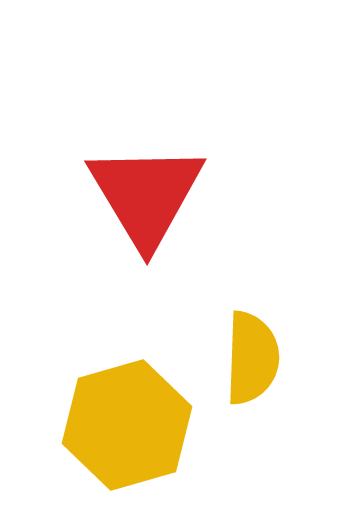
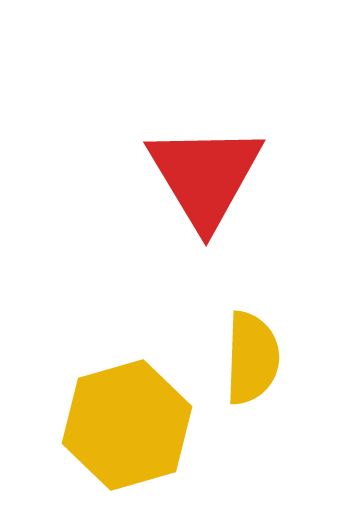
red triangle: moved 59 px right, 19 px up
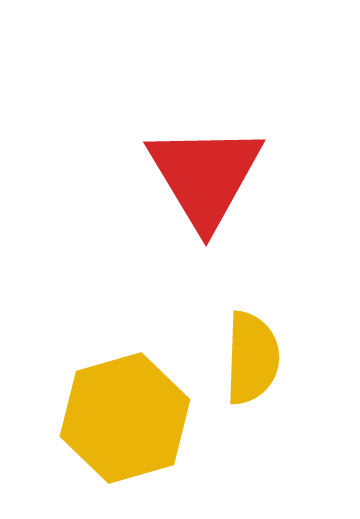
yellow hexagon: moved 2 px left, 7 px up
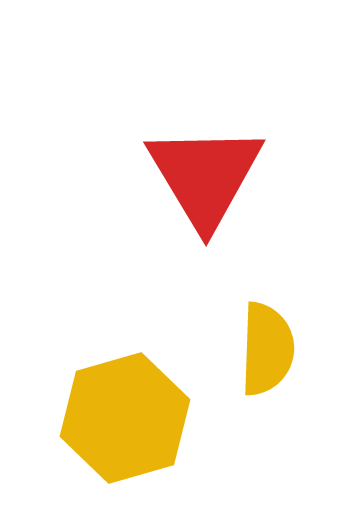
yellow semicircle: moved 15 px right, 9 px up
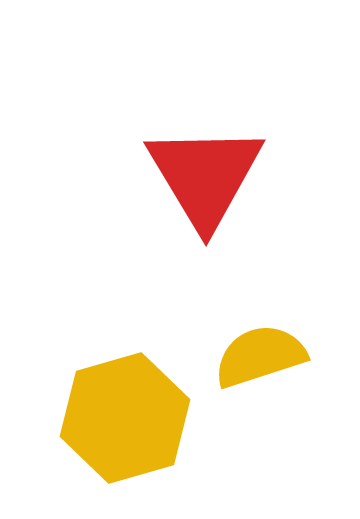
yellow semicircle: moved 7 px left, 7 px down; rotated 110 degrees counterclockwise
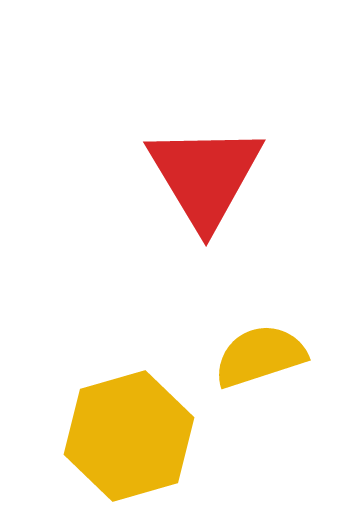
yellow hexagon: moved 4 px right, 18 px down
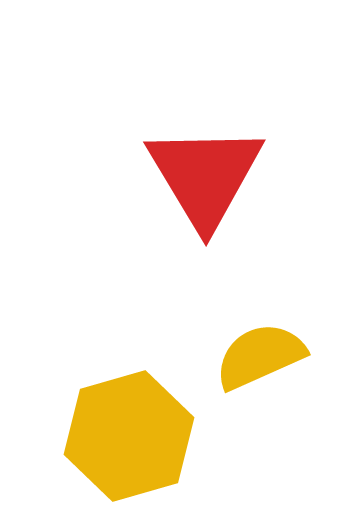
yellow semicircle: rotated 6 degrees counterclockwise
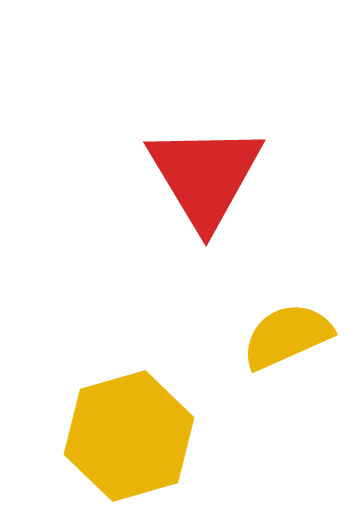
yellow semicircle: moved 27 px right, 20 px up
